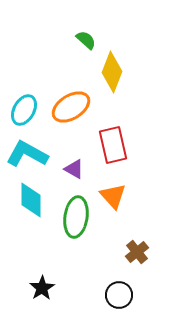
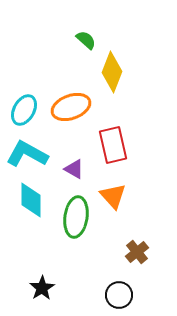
orange ellipse: rotated 12 degrees clockwise
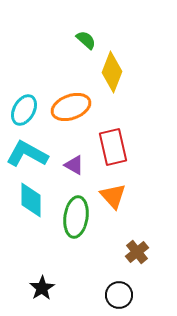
red rectangle: moved 2 px down
purple triangle: moved 4 px up
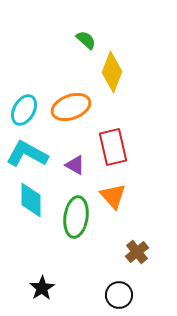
purple triangle: moved 1 px right
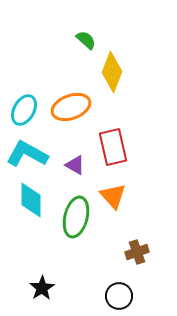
green ellipse: rotated 6 degrees clockwise
brown cross: rotated 20 degrees clockwise
black circle: moved 1 px down
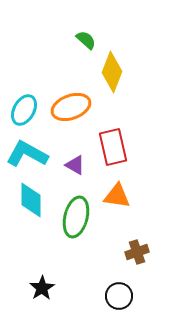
orange triangle: moved 4 px right; rotated 40 degrees counterclockwise
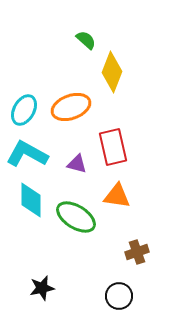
purple triangle: moved 2 px right, 1 px up; rotated 15 degrees counterclockwise
green ellipse: rotated 72 degrees counterclockwise
black star: rotated 20 degrees clockwise
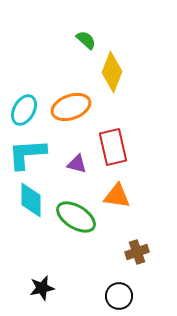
cyan L-shape: rotated 33 degrees counterclockwise
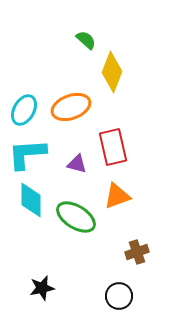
orange triangle: rotated 28 degrees counterclockwise
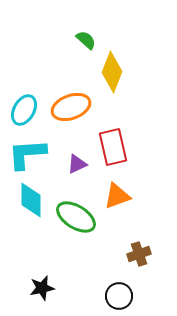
purple triangle: rotated 40 degrees counterclockwise
brown cross: moved 2 px right, 2 px down
